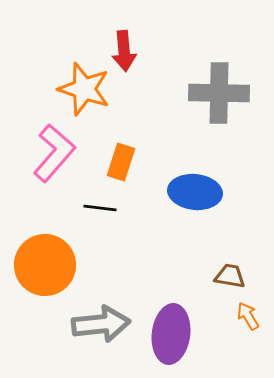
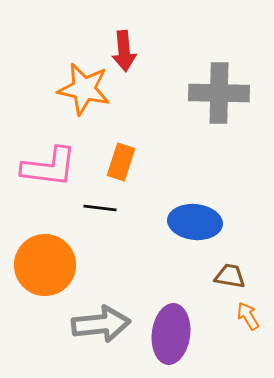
orange star: rotated 6 degrees counterclockwise
pink L-shape: moved 5 px left, 14 px down; rotated 56 degrees clockwise
blue ellipse: moved 30 px down
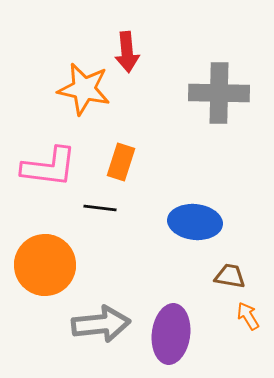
red arrow: moved 3 px right, 1 px down
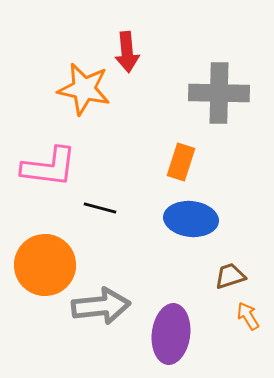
orange rectangle: moved 60 px right
black line: rotated 8 degrees clockwise
blue ellipse: moved 4 px left, 3 px up
brown trapezoid: rotated 28 degrees counterclockwise
gray arrow: moved 18 px up
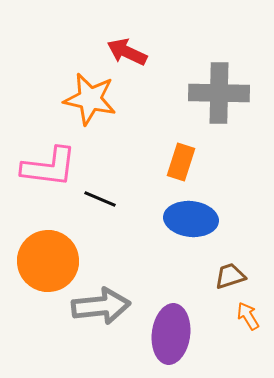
red arrow: rotated 120 degrees clockwise
orange star: moved 6 px right, 10 px down
black line: moved 9 px up; rotated 8 degrees clockwise
orange circle: moved 3 px right, 4 px up
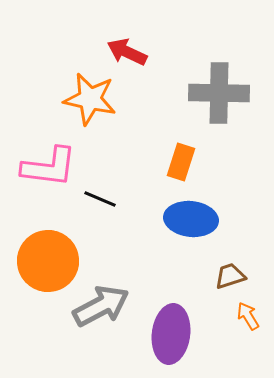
gray arrow: rotated 22 degrees counterclockwise
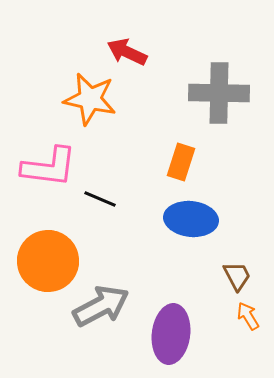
brown trapezoid: moved 7 px right; rotated 80 degrees clockwise
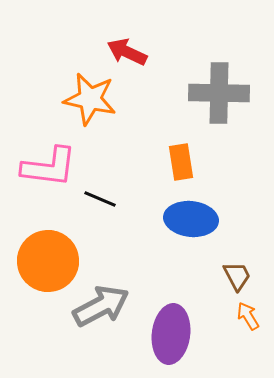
orange rectangle: rotated 27 degrees counterclockwise
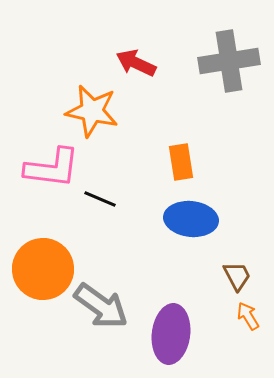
red arrow: moved 9 px right, 11 px down
gray cross: moved 10 px right, 32 px up; rotated 10 degrees counterclockwise
orange star: moved 2 px right, 12 px down
pink L-shape: moved 3 px right, 1 px down
orange circle: moved 5 px left, 8 px down
gray arrow: rotated 64 degrees clockwise
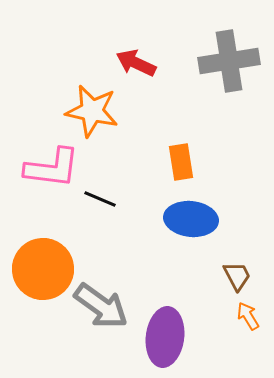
purple ellipse: moved 6 px left, 3 px down
